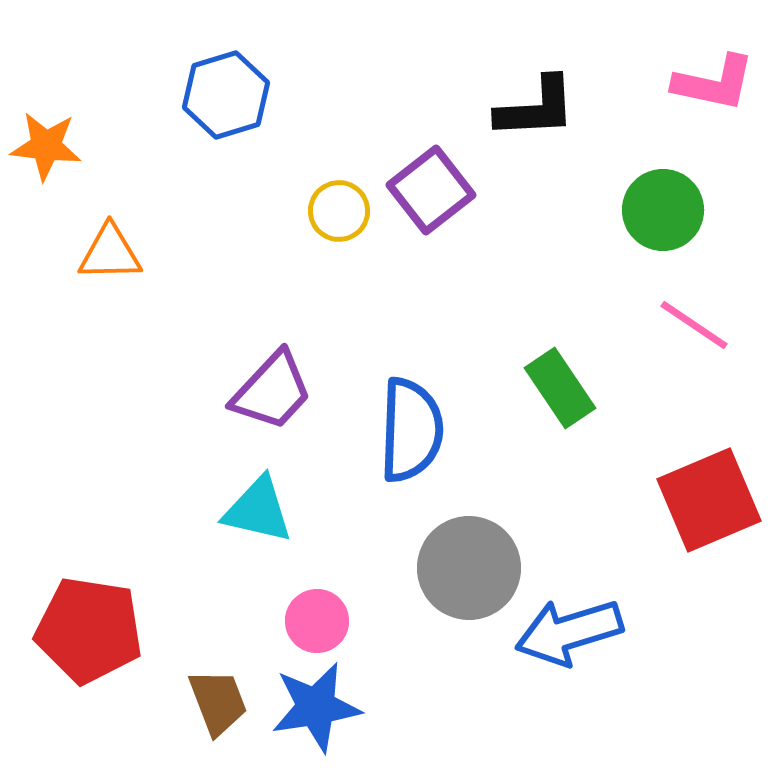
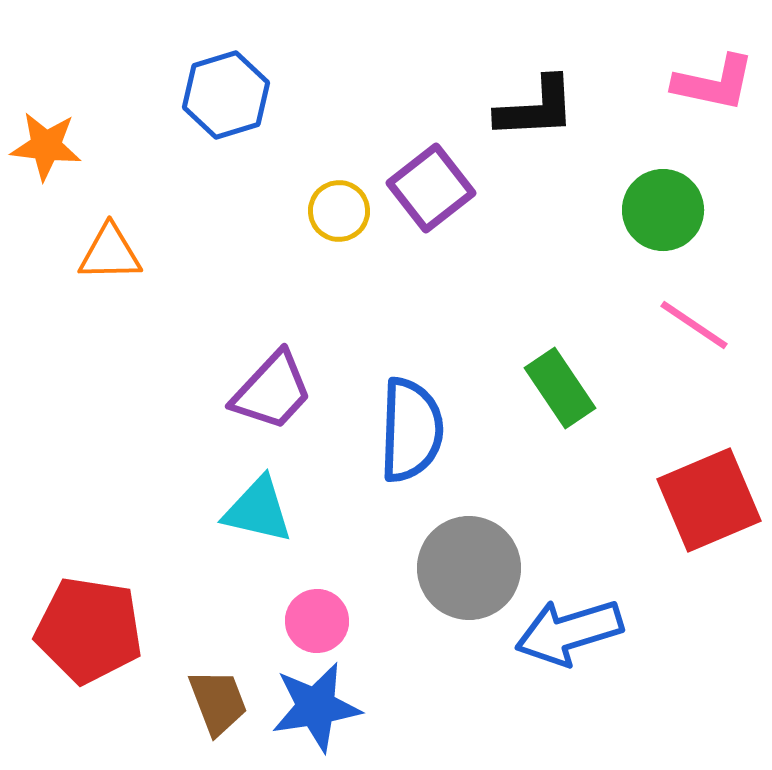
purple square: moved 2 px up
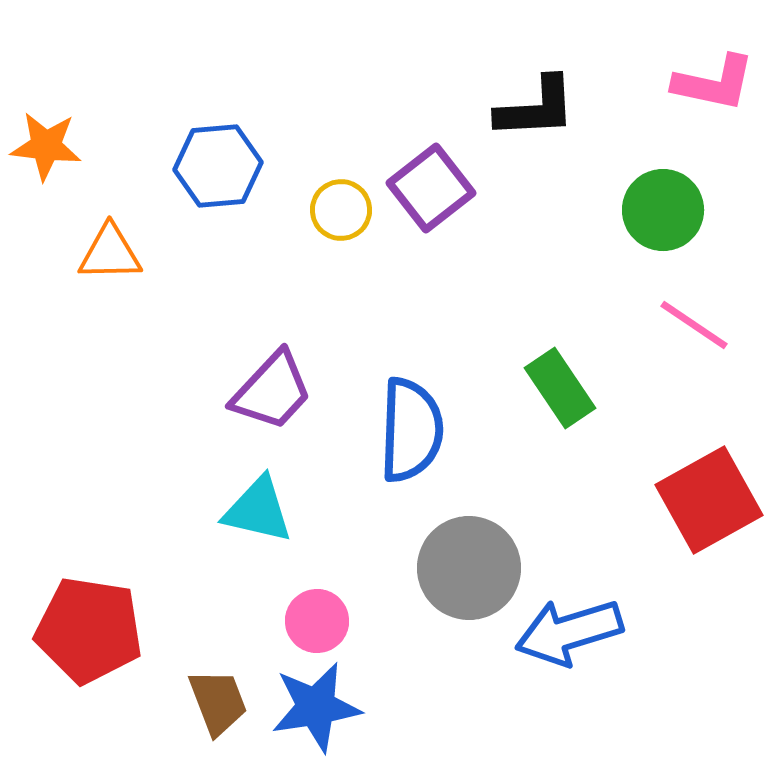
blue hexagon: moved 8 px left, 71 px down; rotated 12 degrees clockwise
yellow circle: moved 2 px right, 1 px up
red square: rotated 6 degrees counterclockwise
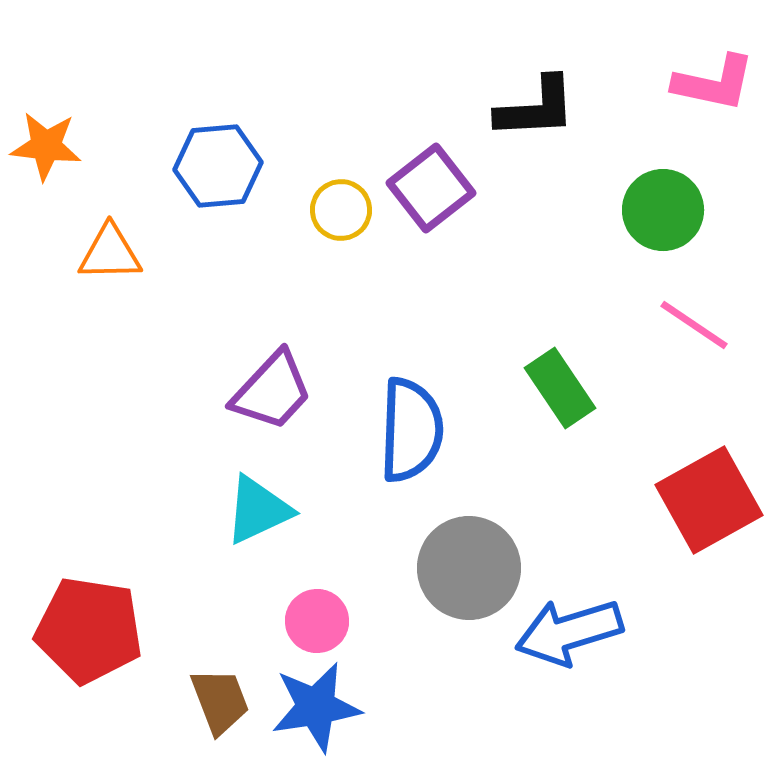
cyan triangle: rotated 38 degrees counterclockwise
brown trapezoid: moved 2 px right, 1 px up
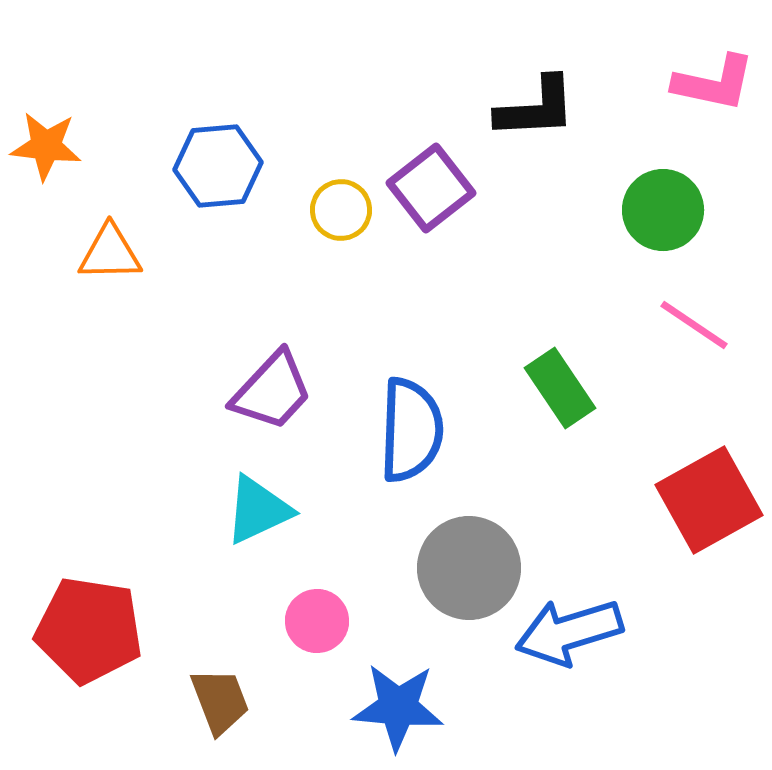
blue star: moved 82 px right; rotated 14 degrees clockwise
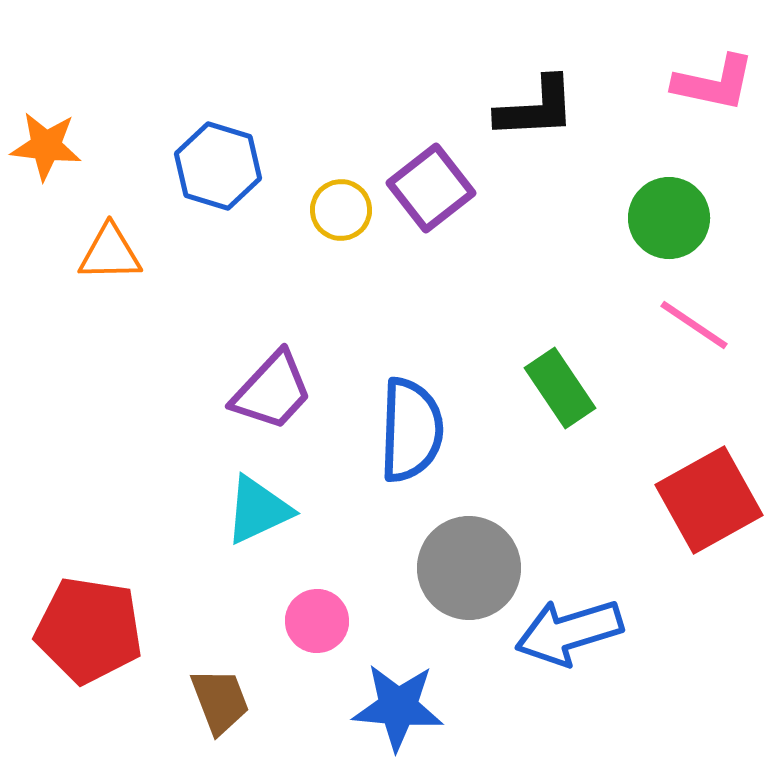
blue hexagon: rotated 22 degrees clockwise
green circle: moved 6 px right, 8 px down
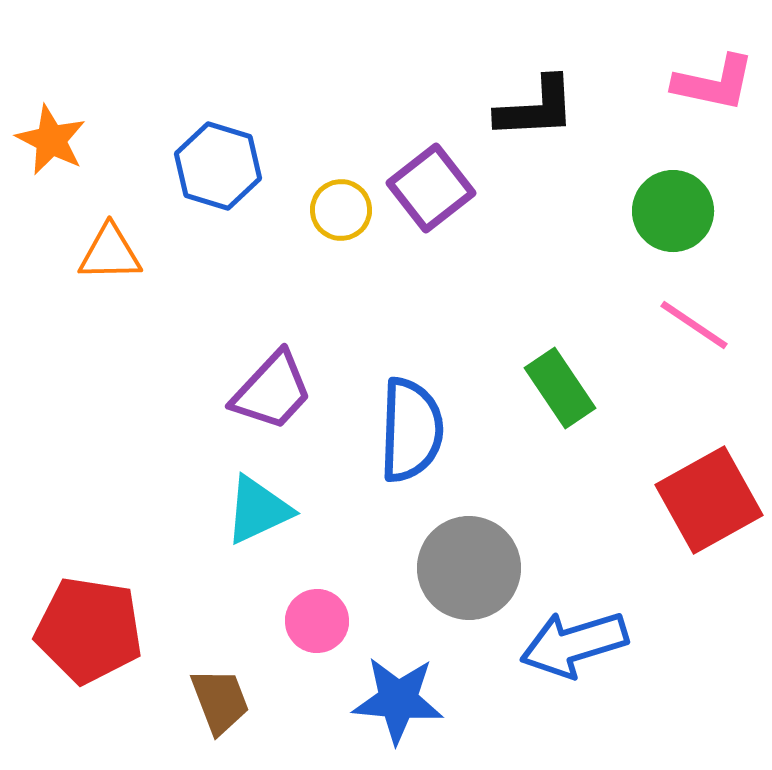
orange star: moved 5 px right, 6 px up; rotated 20 degrees clockwise
green circle: moved 4 px right, 7 px up
blue arrow: moved 5 px right, 12 px down
blue star: moved 7 px up
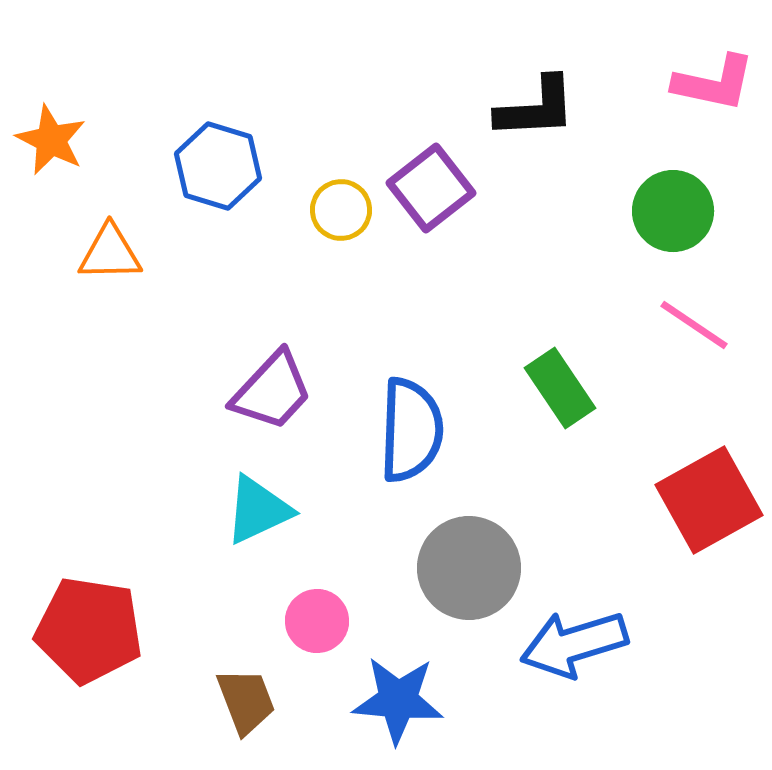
brown trapezoid: moved 26 px right
